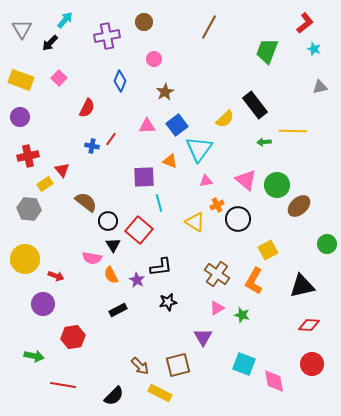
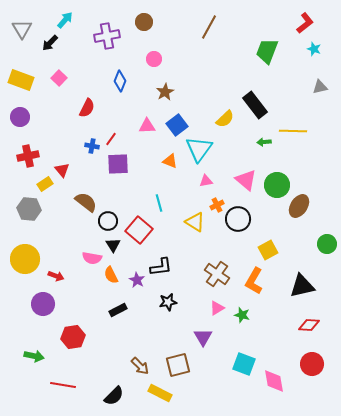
purple square at (144, 177): moved 26 px left, 13 px up
brown ellipse at (299, 206): rotated 15 degrees counterclockwise
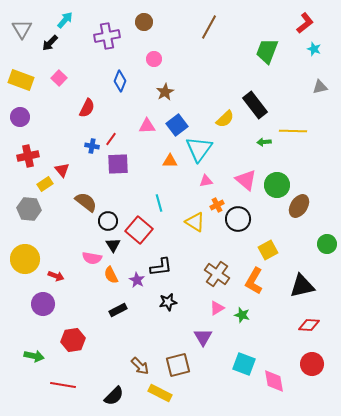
orange triangle at (170, 161): rotated 21 degrees counterclockwise
red hexagon at (73, 337): moved 3 px down
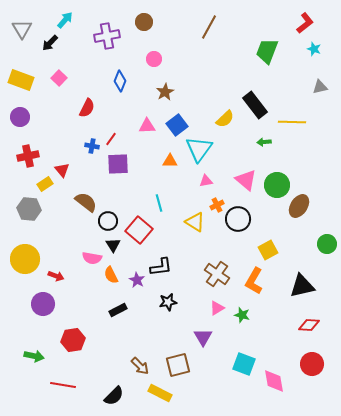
yellow line at (293, 131): moved 1 px left, 9 px up
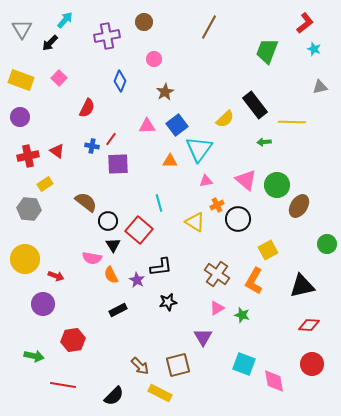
red triangle at (62, 170): moved 5 px left, 19 px up; rotated 14 degrees counterclockwise
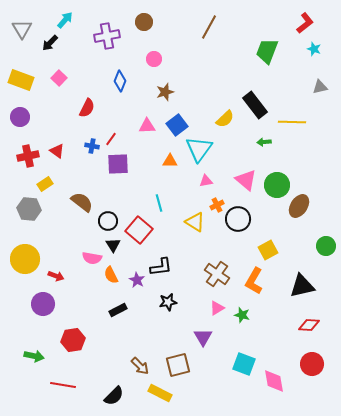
brown star at (165, 92): rotated 12 degrees clockwise
brown semicircle at (86, 202): moved 4 px left
green circle at (327, 244): moved 1 px left, 2 px down
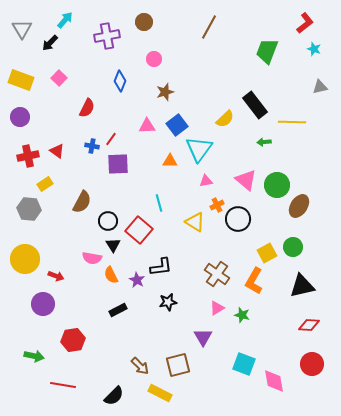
brown semicircle at (82, 202): rotated 80 degrees clockwise
green circle at (326, 246): moved 33 px left, 1 px down
yellow square at (268, 250): moved 1 px left, 3 px down
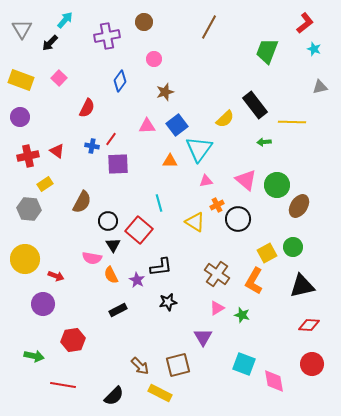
blue diamond at (120, 81): rotated 15 degrees clockwise
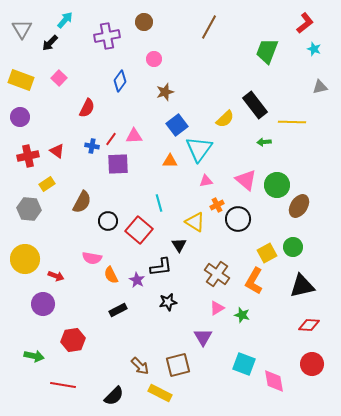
pink triangle at (147, 126): moved 13 px left, 10 px down
yellow rectangle at (45, 184): moved 2 px right
black triangle at (113, 245): moved 66 px right
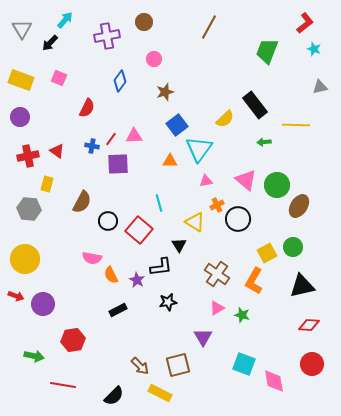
pink square at (59, 78): rotated 21 degrees counterclockwise
yellow line at (292, 122): moved 4 px right, 3 px down
yellow rectangle at (47, 184): rotated 42 degrees counterclockwise
red arrow at (56, 276): moved 40 px left, 20 px down
